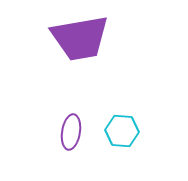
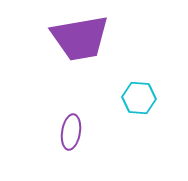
cyan hexagon: moved 17 px right, 33 px up
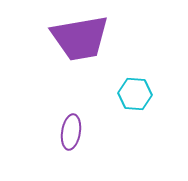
cyan hexagon: moved 4 px left, 4 px up
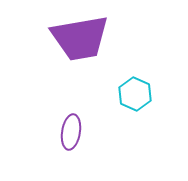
cyan hexagon: rotated 20 degrees clockwise
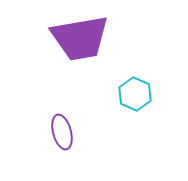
purple ellipse: moved 9 px left; rotated 24 degrees counterclockwise
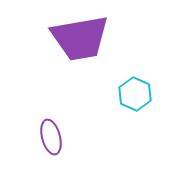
purple ellipse: moved 11 px left, 5 px down
